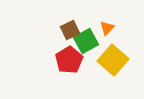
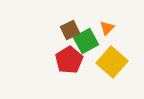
yellow square: moved 1 px left, 2 px down
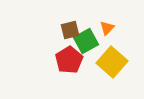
brown square: rotated 12 degrees clockwise
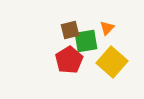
green square: rotated 20 degrees clockwise
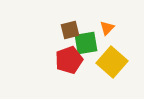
green square: moved 2 px down
red pentagon: rotated 12 degrees clockwise
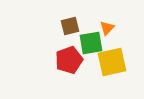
brown square: moved 4 px up
green square: moved 5 px right
yellow square: rotated 36 degrees clockwise
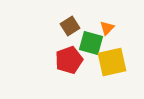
brown square: rotated 18 degrees counterclockwise
green square: rotated 25 degrees clockwise
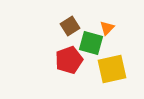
yellow square: moved 7 px down
